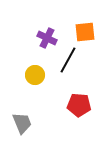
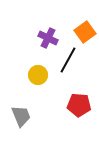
orange square: rotated 30 degrees counterclockwise
purple cross: moved 1 px right
yellow circle: moved 3 px right
gray trapezoid: moved 1 px left, 7 px up
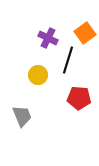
orange square: moved 1 px down
black line: rotated 12 degrees counterclockwise
red pentagon: moved 7 px up
gray trapezoid: moved 1 px right
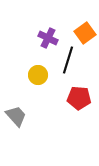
gray trapezoid: moved 6 px left; rotated 20 degrees counterclockwise
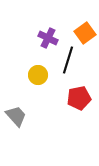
red pentagon: rotated 15 degrees counterclockwise
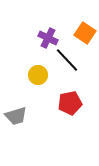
orange square: rotated 20 degrees counterclockwise
black line: moved 1 px left; rotated 60 degrees counterclockwise
red pentagon: moved 9 px left, 5 px down
gray trapezoid: rotated 115 degrees clockwise
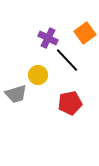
orange square: rotated 20 degrees clockwise
gray trapezoid: moved 22 px up
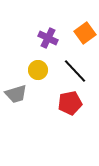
black line: moved 8 px right, 11 px down
yellow circle: moved 5 px up
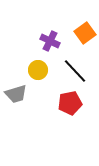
purple cross: moved 2 px right, 3 px down
